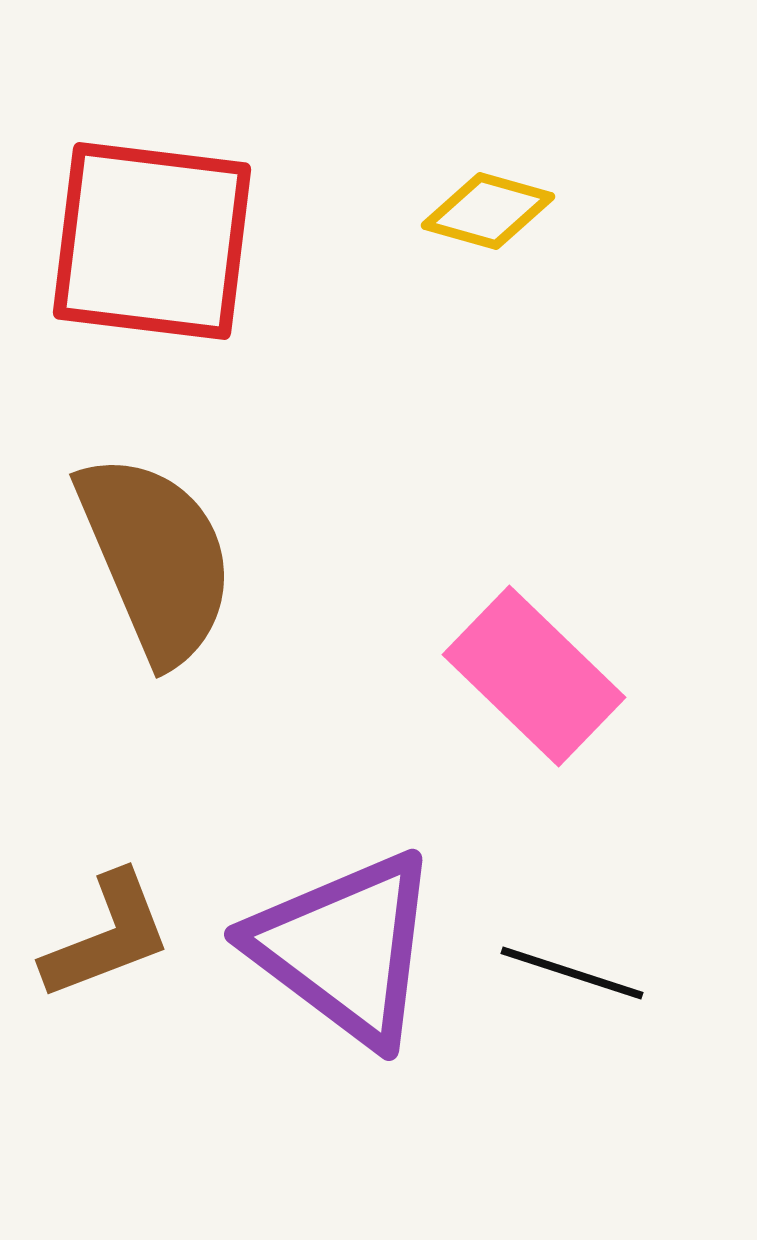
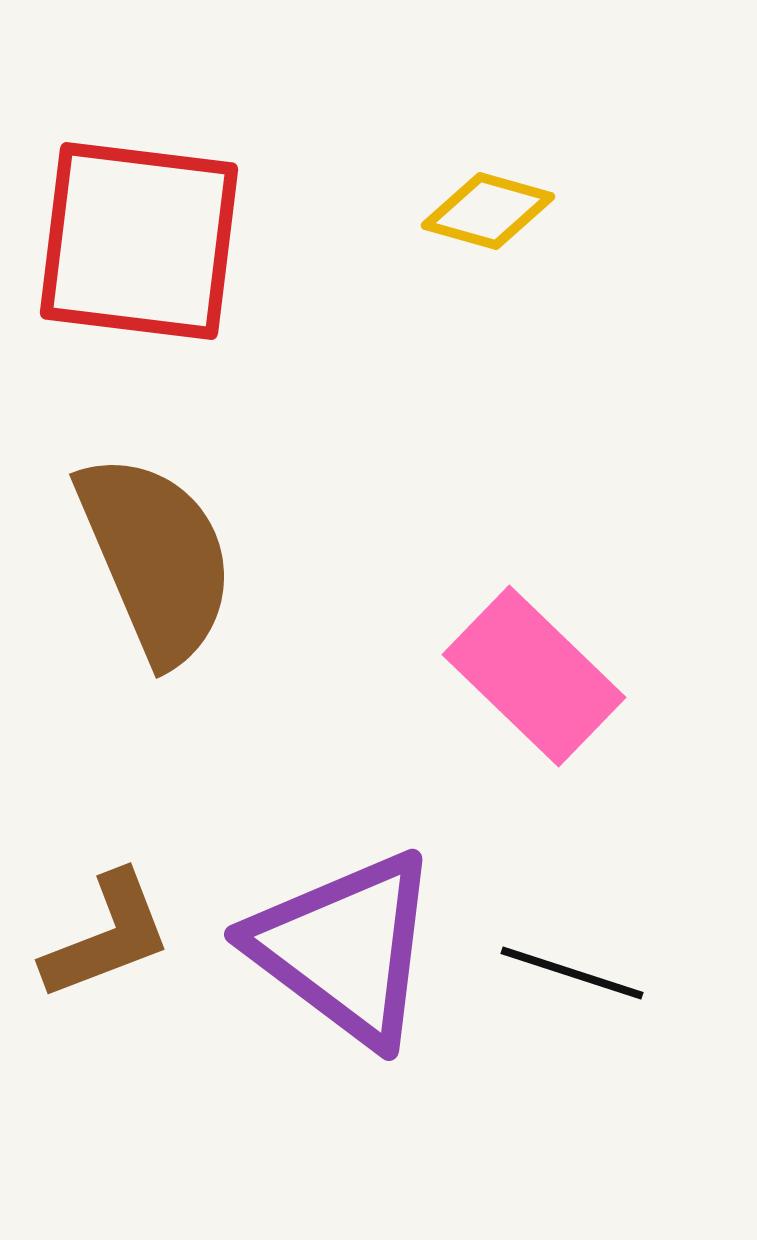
red square: moved 13 px left
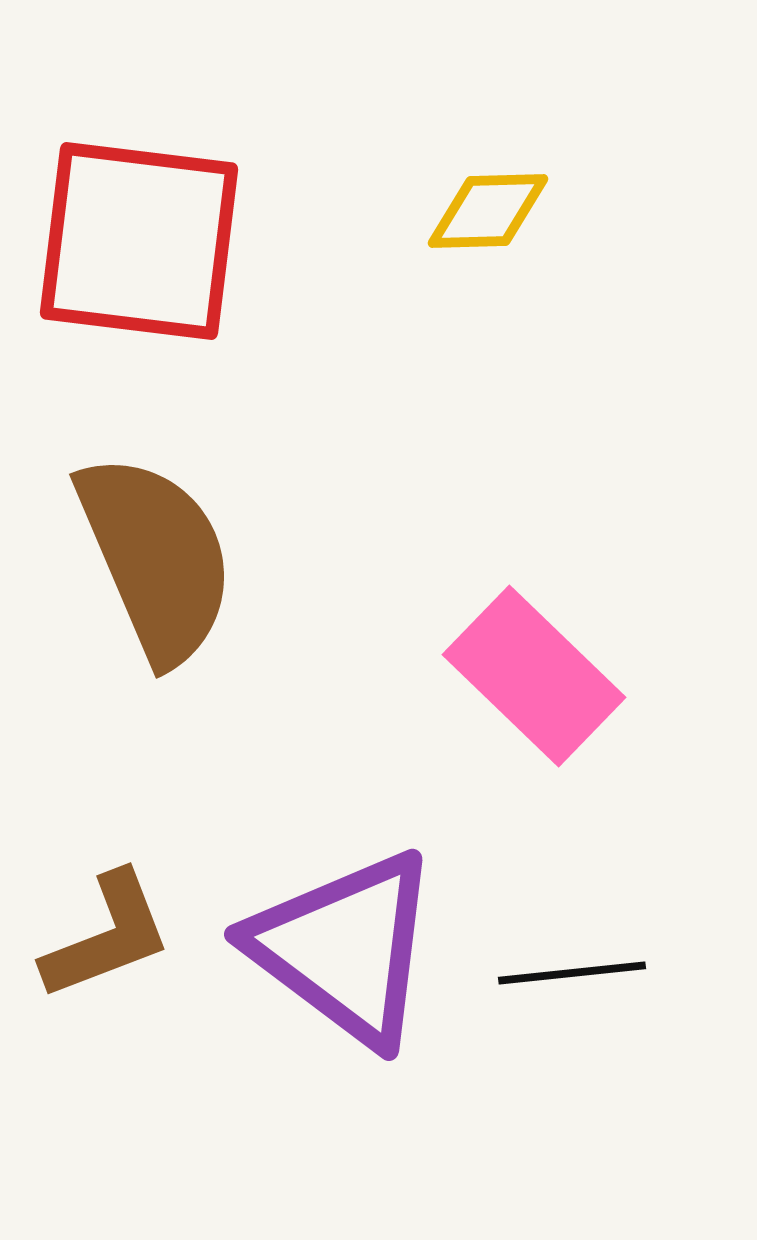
yellow diamond: rotated 17 degrees counterclockwise
black line: rotated 24 degrees counterclockwise
